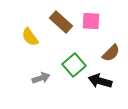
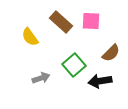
black arrow: rotated 25 degrees counterclockwise
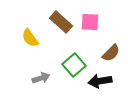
pink square: moved 1 px left, 1 px down
yellow semicircle: moved 1 px down
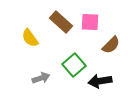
brown semicircle: moved 8 px up
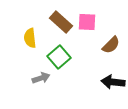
pink square: moved 3 px left
yellow semicircle: rotated 30 degrees clockwise
green square: moved 15 px left, 8 px up
black arrow: moved 13 px right, 1 px down; rotated 15 degrees clockwise
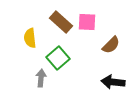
green square: moved 1 px left, 1 px down
gray arrow: rotated 66 degrees counterclockwise
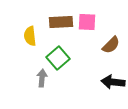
brown rectangle: rotated 45 degrees counterclockwise
yellow semicircle: moved 2 px up
gray arrow: moved 1 px right
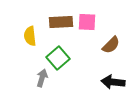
gray arrow: rotated 12 degrees clockwise
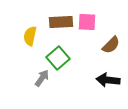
yellow semicircle: rotated 18 degrees clockwise
gray arrow: rotated 18 degrees clockwise
black arrow: moved 5 px left, 2 px up
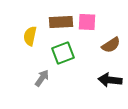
brown semicircle: rotated 12 degrees clockwise
green square: moved 5 px right, 5 px up; rotated 20 degrees clockwise
black arrow: moved 2 px right
